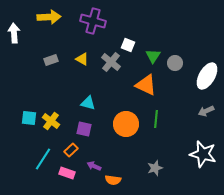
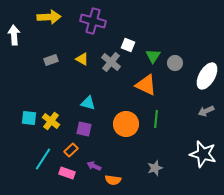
white arrow: moved 2 px down
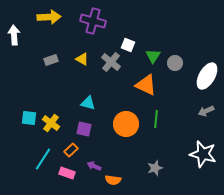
yellow cross: moved 2 px down
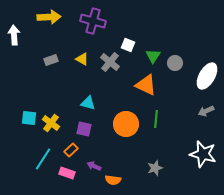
gray cross: moved 1 px left
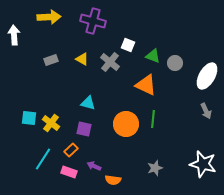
green triangle: rotated 42 degrees counterclockwise
gray arrow: rotated 91 degrees counterclockwise
green line: moved 3 px left
white star: moved 10 px down
pink rectangle: moved 2 px right, 1 px up
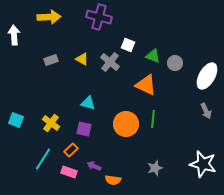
purple cross: moved 6 px right, 4 px up
cyan square: moved 13 px left, 2 px down; rotated 14 degrees clockwise
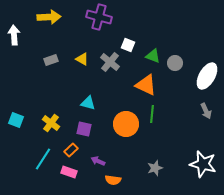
green line: moved 1 px left, 5 px up
purple arrow: moved 4 px right, 5 px up
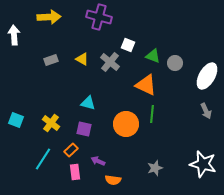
pink rectangle: moved 6 px right; rotated 63 degrees clockwise
